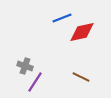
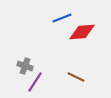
red diamond: rotated 8 degrees clockwise
brown line: moved 5 px left
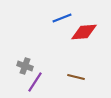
red diamond: moved 2 px right
brown line: rotated 12 degrees counterclockwise
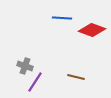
blue line: rotated 24 degrees clockwise
red diamond: moved 8 px right, 2 px up; rotated 24 degrees clockwise
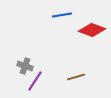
blue line: moved 3 px up; rotated 12 degrees counterclockwise
brown line: rotated 30 degrees counterclockwise
purple line: moved 1 px up
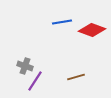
blue line: moved 7 px down
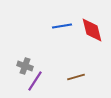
blue line: moved 4 px down
red diamond: rotated 56 degrees clockwise
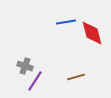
blue line: moved 4 px right, 4 px up
red diamond: moved 3 px down
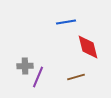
red diamond: moved 4 px left, 14 px down
gray cross: rotated 21 degrees counterclockwise
purple line: moved 3 px right, 4 px up; rotated 10 degrees counterclockwise
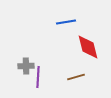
gray cross: moved 1 px right
purple line: rotated 20 degrees counterclockwise
